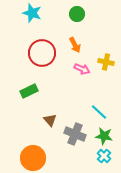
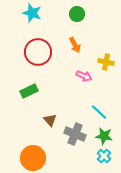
red circle: moved 4 px left, 1 px up
pink arrow: moved 2 px right, 7 px down
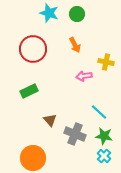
cyan star: moved 17 px right
red circle: moved 5 px left, 3 px up
pink arrow: rotated 147 degrees clockwise
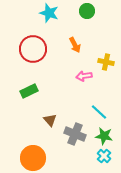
green circle: moved 10 px right, 3 px up
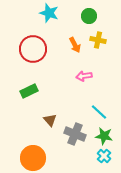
green circle: moved 2 px right, 5 px down
yellow cross: moved 8 px left, 22 px up
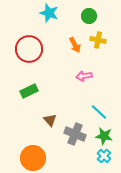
red circle: moved 4 px left
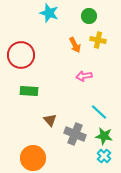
red circle: moved 8 px left, 6 px down
green rectangle: rotated 30 degrees clockwise
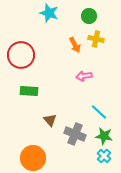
yellow cross: moved 2 px left, 1 px up
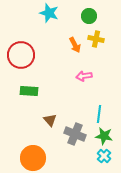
cyan line: moved 2 px down; rotated 54 degrees clockwise
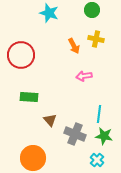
green circle: moved 3 px right, 6 px up
orange arrow: moved 1 px left, 1 px down
green rectangle: moved 6 px down
cyan cross: moved 7 px left, 4 px down
